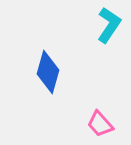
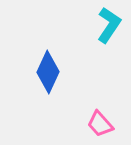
blue diamond: rotated 9 degrees clockwise
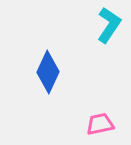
pink trapezoid: rotated 120 degrees clockwise
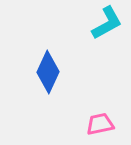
cyan L-shape: moved 2 px left, 2 px up; rotated 27 degrees clockwise
